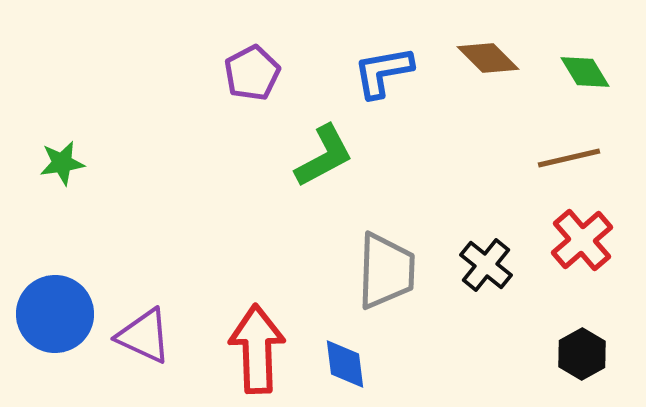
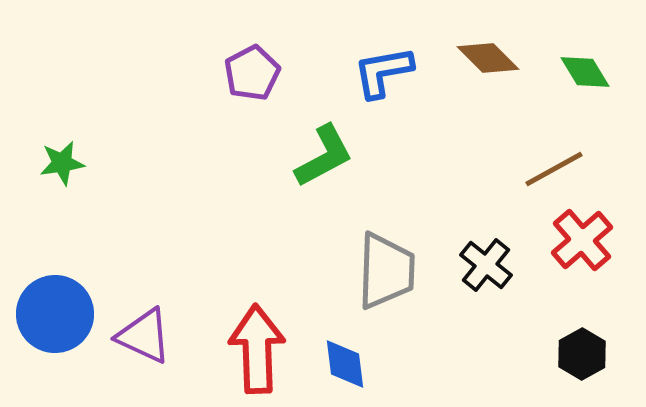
brown line: moved 15 px left, 11 px down; rotated 16 degrees counterclockwise
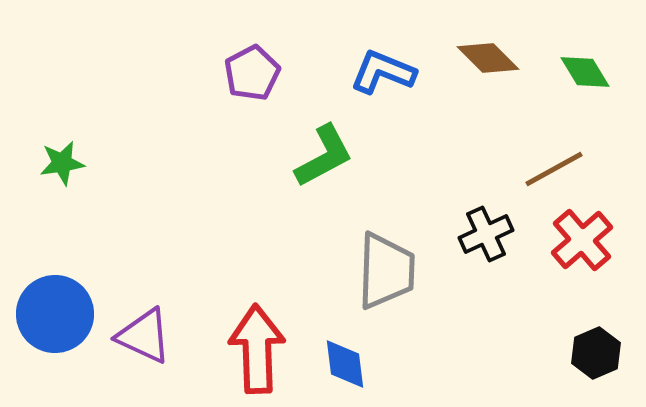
blue L-shape: rotated 32 degrees clockwise
black cross: moved 31 px up; rotated 26 degrees clockwise
black hexagon: moved 14 px right, 1 px up; rotated 6 degrees clockwise
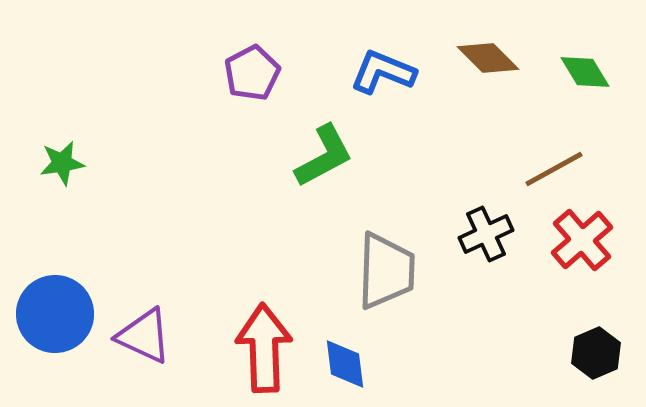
red arrow: moved 7 px right, 1 px up
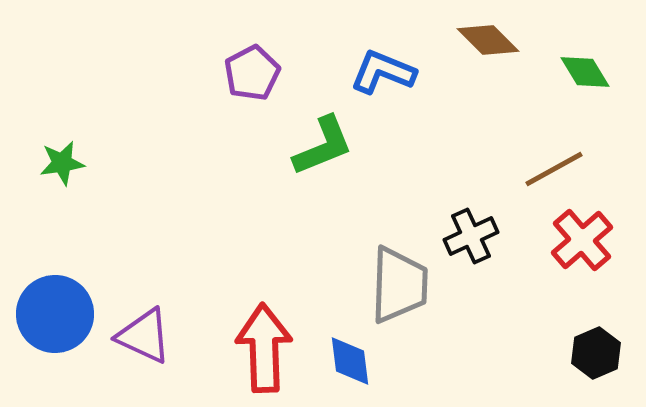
brown diamond: moved 18 px up
green L-shape: moved 1 px left, 10 px up; rotated 6 degrees clockwise
black cross: moved 15 px left, 2 px down
gray trapezoid: moved 13 px right, 14 px down
blue diamond: moved 5 px right, 3 px up
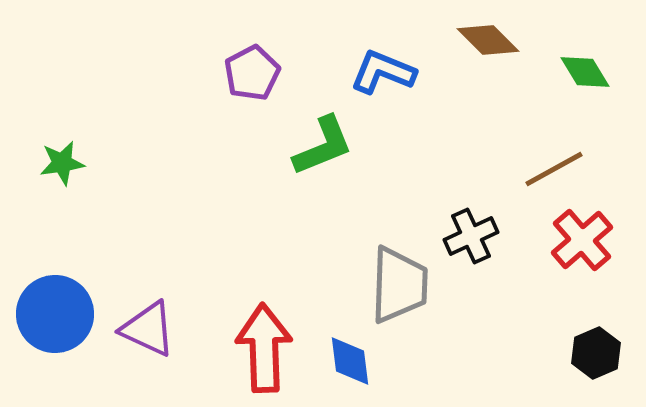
purple triangle: moved 4 px right, 7 px up
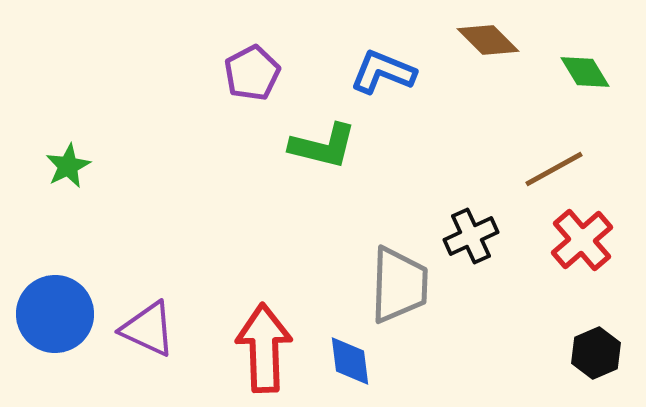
green L-shape: rotated 36 degrees clockwise
green star: moved 6 px right, 3 px down; rotated 18 degrees counterclockwise
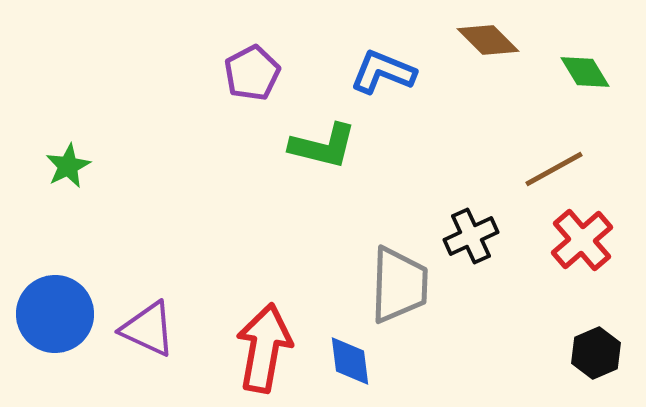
red arrow: rotated 12 degrees clockwise
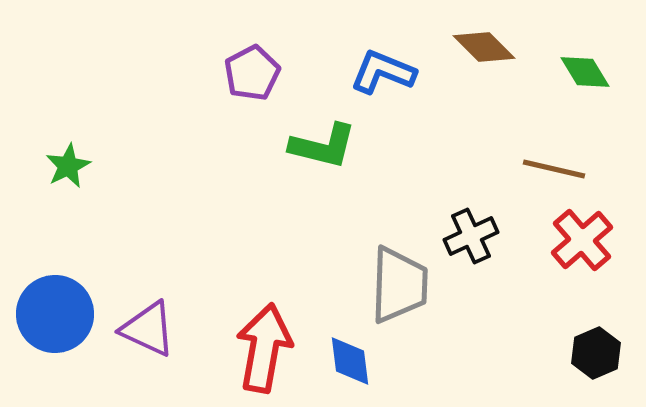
brown diamond: moved 4 px left, 7 px down
brown line: rotated 42 degrees clockwise
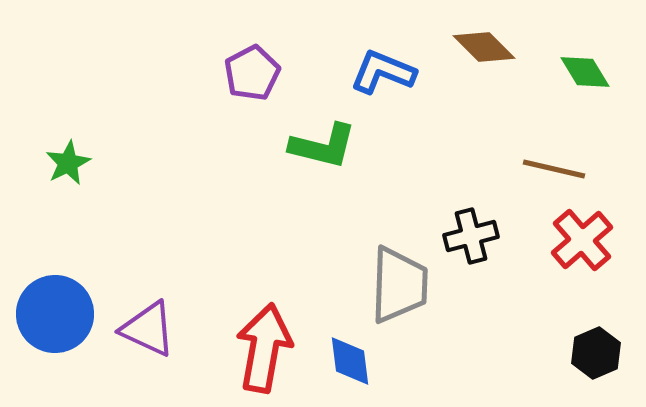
green star: moved 3 px up
black cross: rotated 10 degrees clockwise
